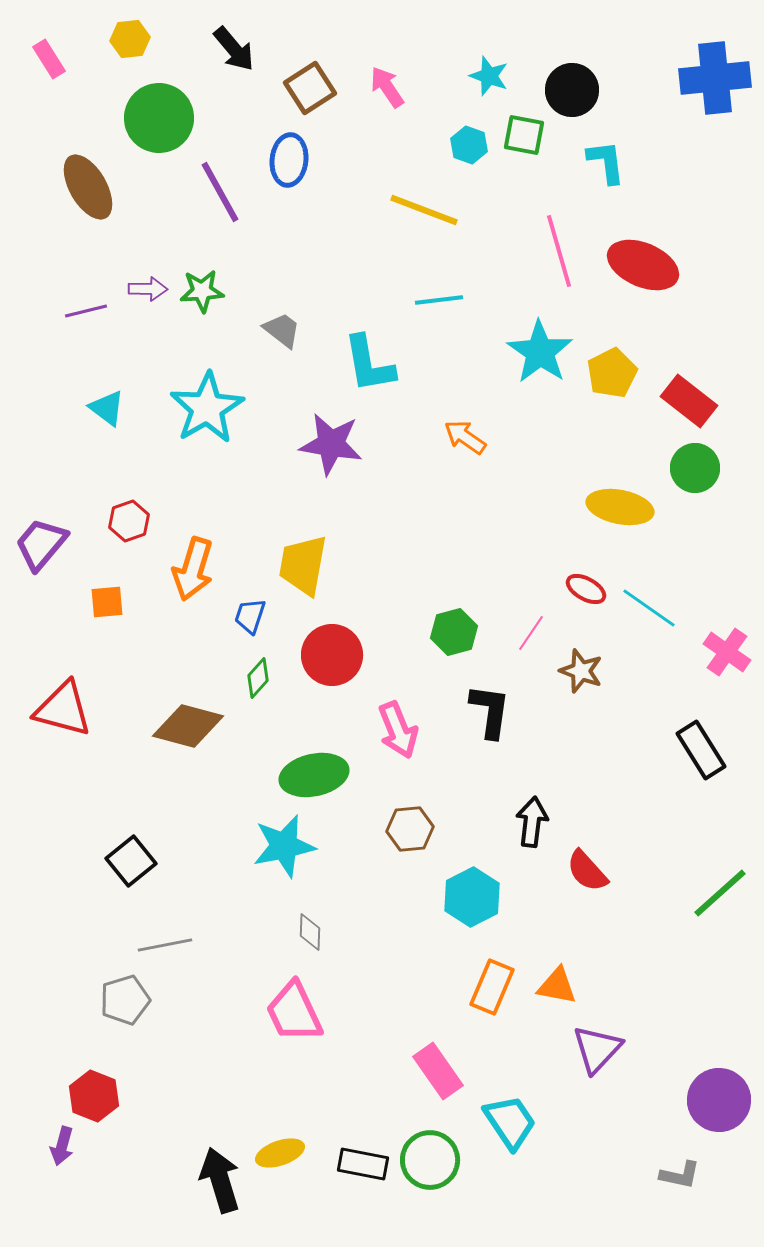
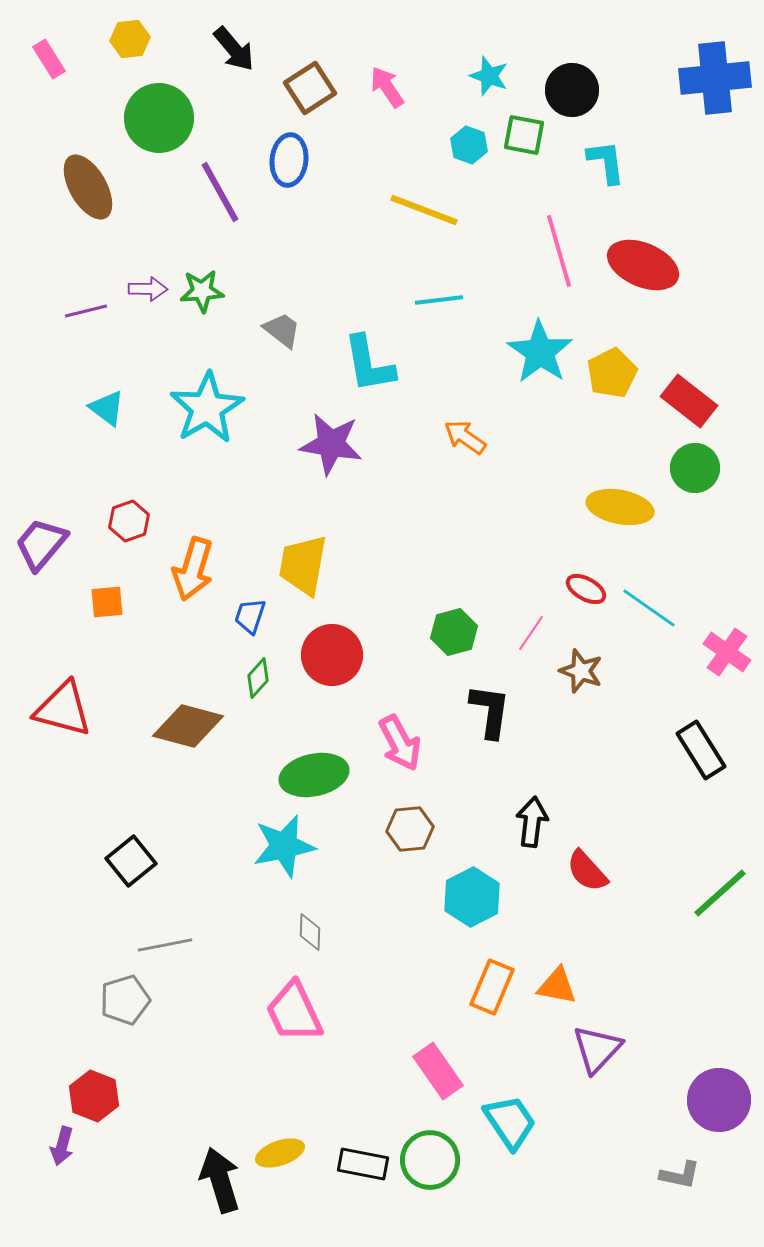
pink arrow at (398, 730): moved 2 px right, 13 px down; rotated 6 degrees counterclockwise
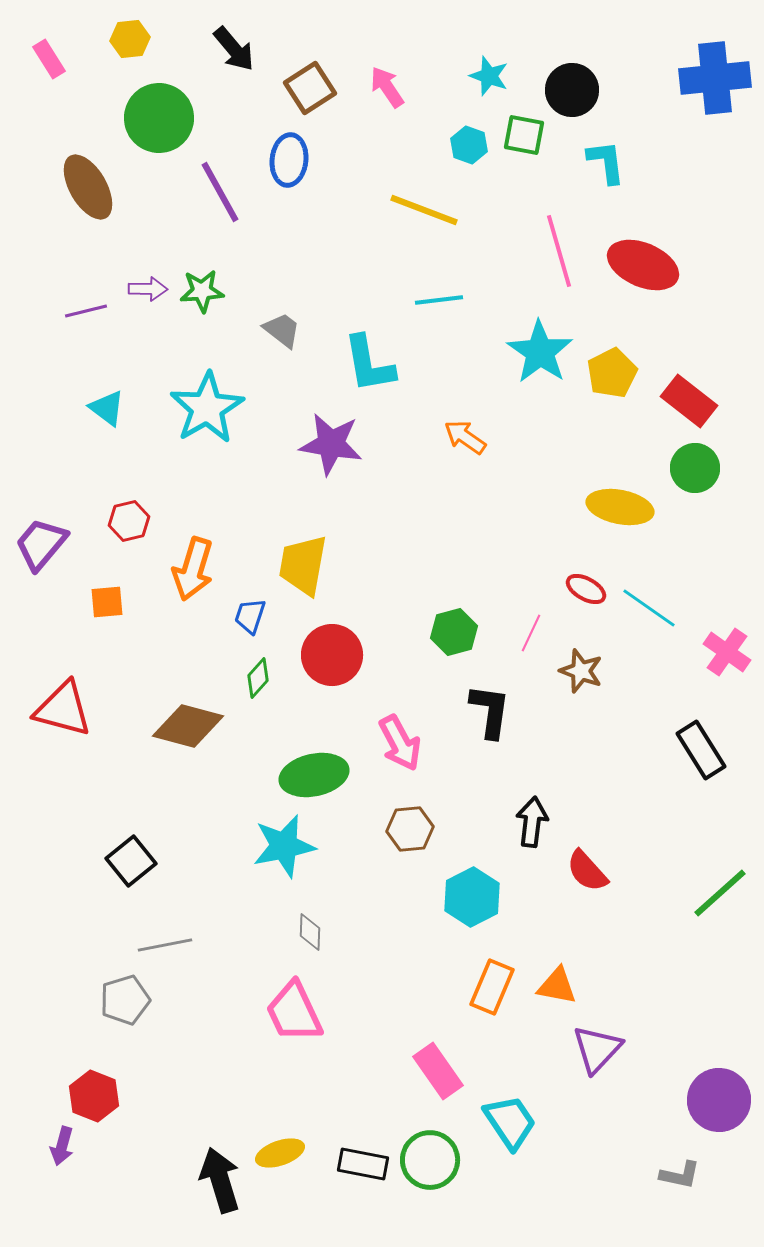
red hexagon at (129, 521): rotated 6 degrees clockwise
pink line at (531, 633): rotated 9 degrees counterclockwise
